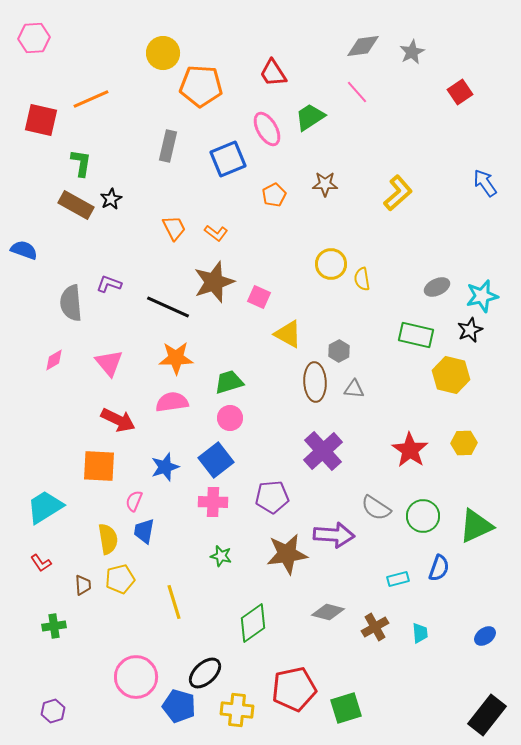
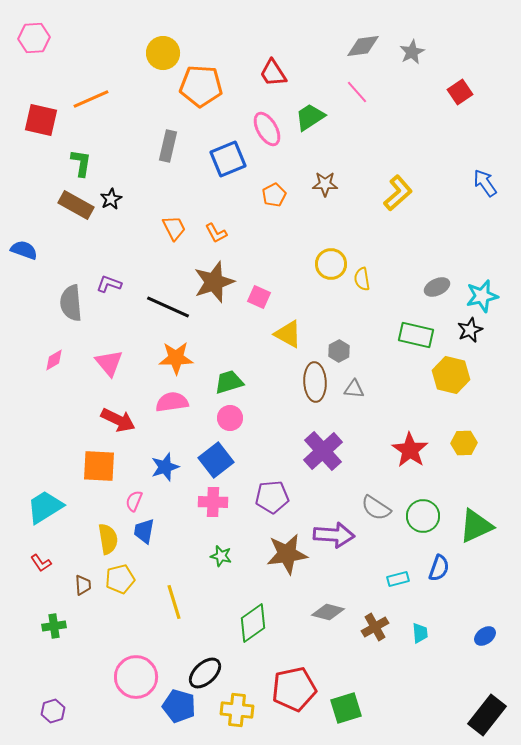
orange L-shape at (216, 233): rotated 25 degrees clockwise
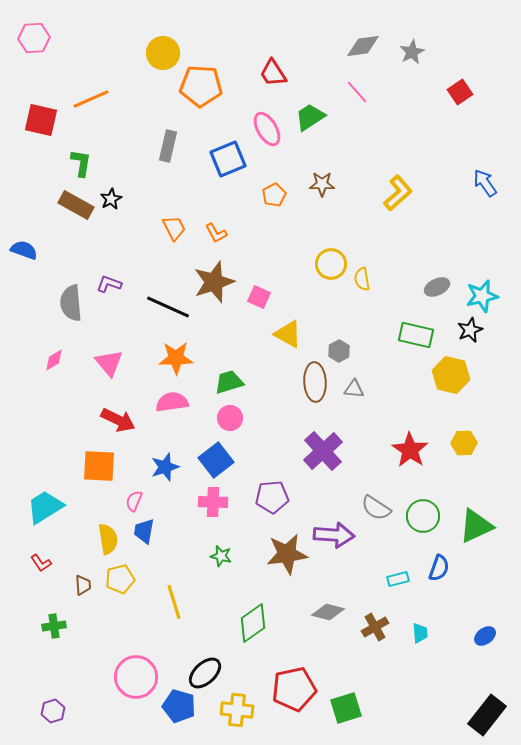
brown star at (325, 184): moved 3 px left
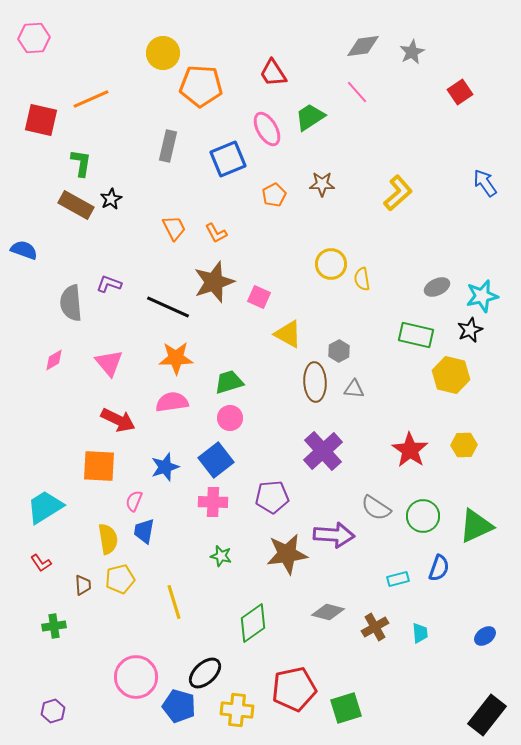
yellow hexagon at (464, 443): moved 2 px down
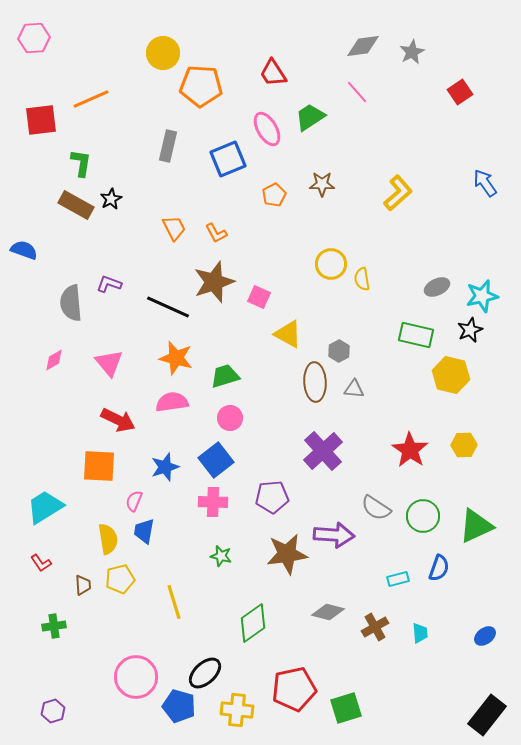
red square at (41, 120): rotated 20 degrees counterclockwise
orange star at (176, 358): rotated 16 degrees clockwise
green trapezoid at (229, 382): moved 4 px left, 6 px up
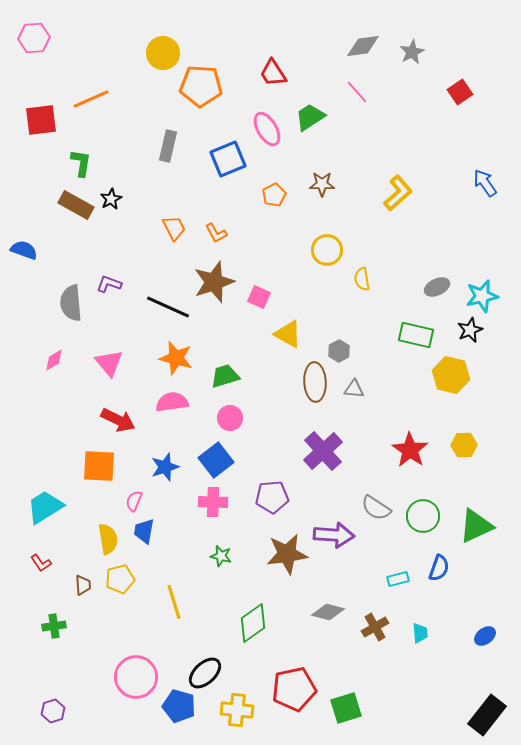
yellow circle at (331, 264): moved 4 px left, 14 px up
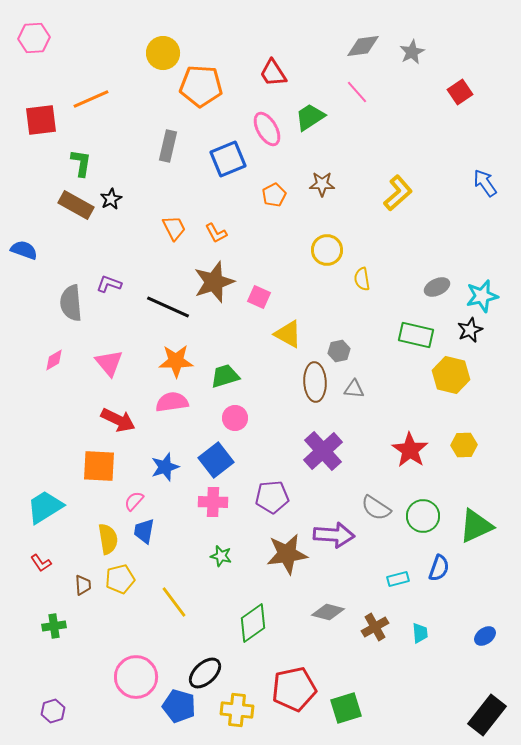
gray hexagon at (339, 351): rotated 15 degrees clockwise
orange star at (176, 358): moved 3 px down; rotated 16 degrees counterclockwise
pink circle at (230, 418): moved 5 px right
pink semicircle at (134, 501): rotated 20 degrees clockwise
yellow line at (174, 602): rotated 20 degrees counterclockwise
